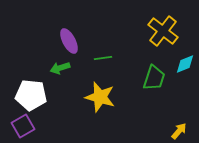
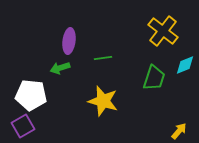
purple ellipse: rotated 35 degrees clockwise
cyan diamond: moved 1 px down
yellow star: moved 3 px right, 4 px down
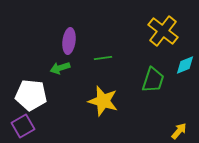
green trapezoid: moved 1 px left, 2 px down
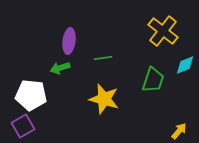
yellow star: moved 1 px right, 2 px up
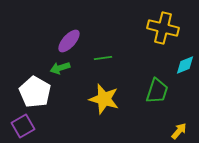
yellow cross: moved 3 px up; rotated 24 degrees counterclockwise
purple ellipse: rotated 35 degrees clockwise
green trapezoid: moved 4 px right, 11 px down
white pentagon: moved 4 px right, 3 px up; rotated 24 degrees clockwise
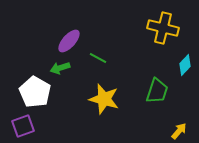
green line: moved 5 px left; rotated 36 degrees clockwise
cyan diamond: rotated 25 degrees counterclockwise
purple square: rotated 10 degrees clockwise
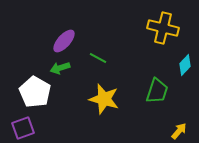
purple ellipse: moved 5 px left
purple square: moved 2 px down
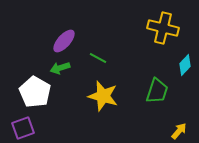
yellow star: moved 1 px left, 3 px up
